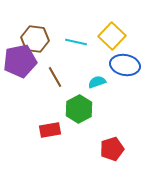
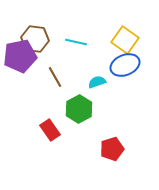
yellow square: moved 13 px right, 4 px down; rotated 8 degrees counterclockwise
purple pentagon: moved 5 px up
blue ellipse: rotated 32 degrees counterclockwise
red rectangle: rotated 65 degrees clockwise
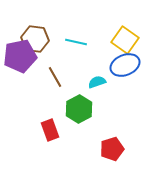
red rectangle: rotated 15 degrees clockwise
